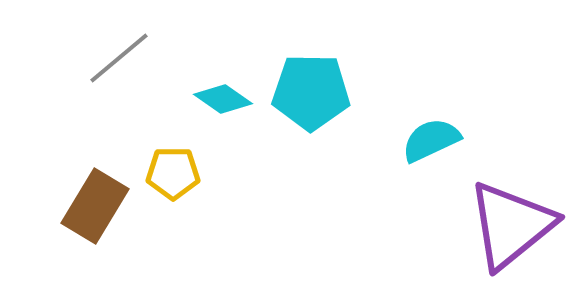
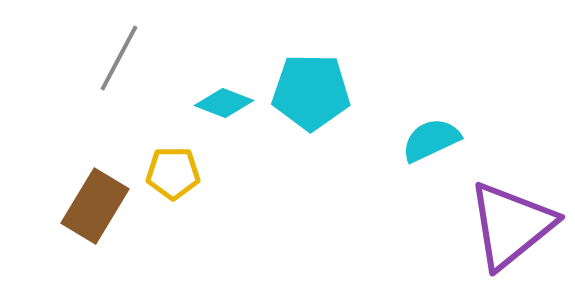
gray line: rotated 22 degrees counterclockwise
cyan diamond: moved 1 px right, 4 px down; rotated 14 degrees counterclockwise
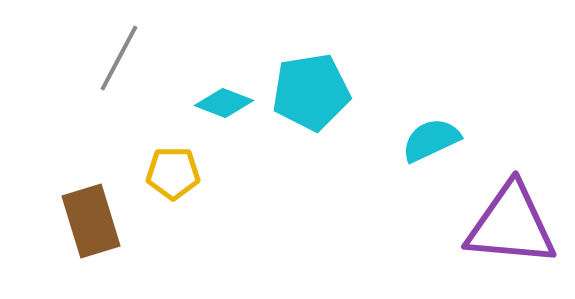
cyan pentagon: rotated 10 degrees counterclockwise
brown rectangle: moved 4 px left, 15 px down; rotated 48 degrees counterclockwise
purple triangle: rotated 44 degrees clockwise
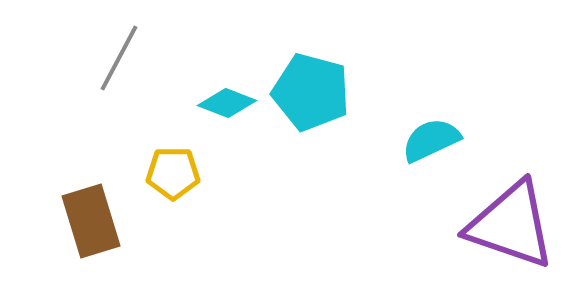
cyan pentagon: rotated 24 degrees clockwise
cyan diamond: moved 3 px right
purple triangle: rotated 14 degrees clockwise
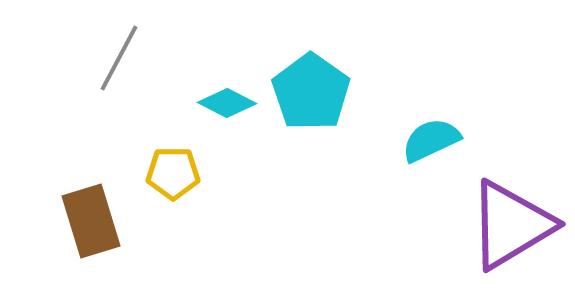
cyan pentagon: rotated 20 degrees clockwise
cyan diamond: rotated 6 degrees clockwise
purple triangle: rotated 50 degrees counterclockwise
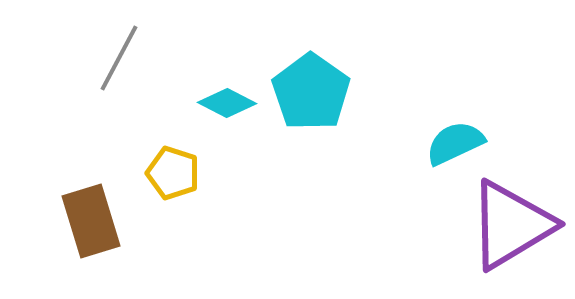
cyan semicircle: moved 24 px right, 3 px down
yellow pentagon: rotated 18 degrees clockwise
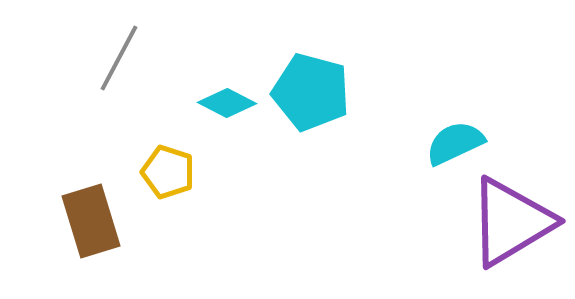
cyan pentagon: rotated 20 degrees counterclockwise
yellow pentagon: moved 5 px left, 1 px up
purple triangle: moved 3 px up
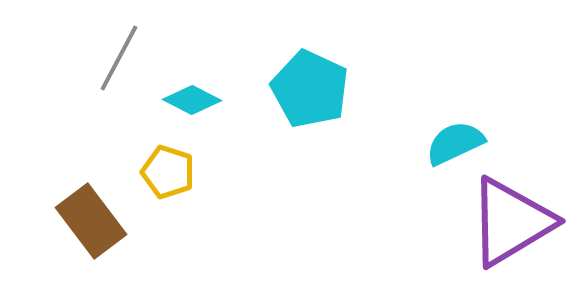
cyan pentagon: moved 1 px left, 3 px up; rotated 10 degrees clockwise
cyan diamond: moved 35 px left, 3 px up
brown rectangle: rotated 20 degrees counterclockwise
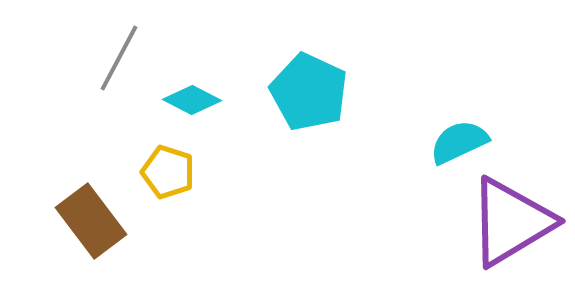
cyan pentagon: moved 1 px left, 3 px down
cyan semicircle: moved 4 px right, 1 px up
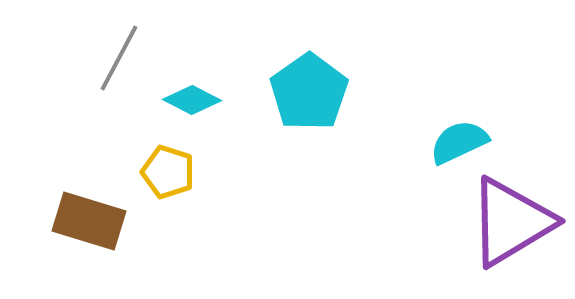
cyan pentagon: rotated 12 degrees clockwise
brown rectangle: moved 2 px left; rotated 36 degrees counterclockwise
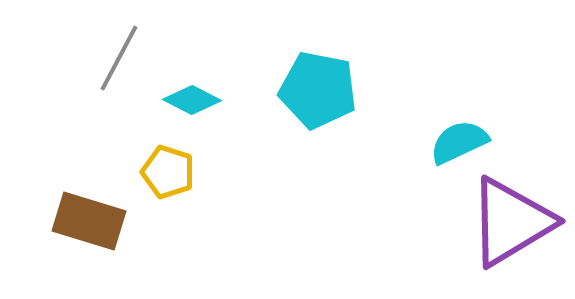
cyan pentagon: moved 9 px right, 2 px up; rotated 26 degrees counterclockwise
